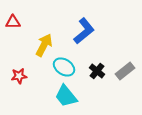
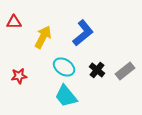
red triangle: moved 1 px right
blue L-shape: moved 1 px left, 2 px down
yellow arrow: moved 1 px left, 8 px up
black cross: moved 1 px up
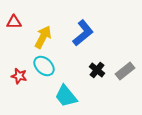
cyan ellipse: moved 20 px left, 1 px up; rotated 10 degrees clockwise
red star: rotated 21 degrees clockwise
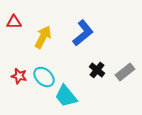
cyan ellipse: moved 11 px down
gray rectangle: moved 1 px down
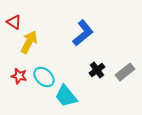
red triangle: rotated 35 degrees clockwise
yellow arrow: moved 14 px left, 5 px down
black cross: rotated 14 degrees clockwise
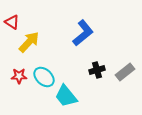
red triangle: moved 2 px left
yellow arrow: rotated 15 degrees clockwise
black cross: rotated 21 degrees clockwise
red star: rotated 14 degrees counterclockwise
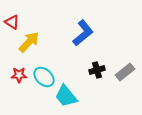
red star: moved 1 px up
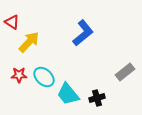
black cross: moved 28 px down
cyan trapezoid: moved 2 px right, 2 px up
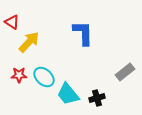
blue L-shape: rotated 52 degrees counterclockwise
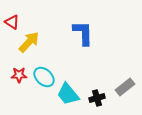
gray rectangle: moved 15 px down
